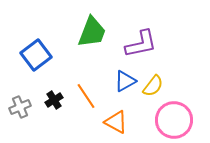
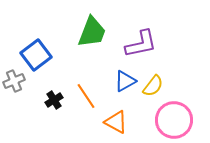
gray cross: moved 6 px left, 26 px up
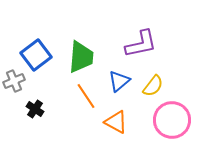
green trapezoid: moved 11 px left, 25 px down; rotated 16 degrees counterclockwise
blue triangle: moved 6 px left; rotated 10 degrees counterclockwise
black cross: moved 19 px left, 9 px down; rotated 24 degrees counterclockwise
pink circle: moved 2 px left
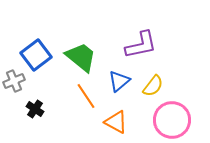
purple L-shape: moved 1 px down
green trapezoid: rotated 56 degrees counterclockwise
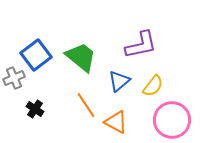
gray cross: moved 3 px up
orange line: moved 9 px down
